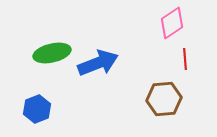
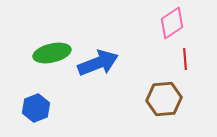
blue hexagon: moved 1 px left, 1 px up
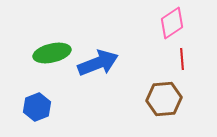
red line: moved 3 px left
blue hexagon: moved 1 px right, 1 px up
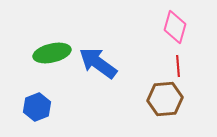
pink diamond: moved 3 px right, 4 px down; rotated 40 degrees counterclockwise
red line: moved 4 px left, 7 px down
blue arrow: rotated 123 degrees counterclockwise
brown hexagon: moved 1 px right
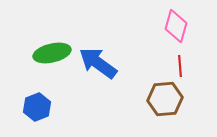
pink diamond: moved 1 px right, 1 px up
red line: moved 2 px right
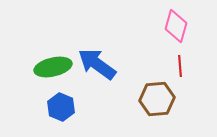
green ellipse: moved 1 px right, 14 px down
blue arrow: moved 1 px left, 1 px down
brown hexagon: moved 8 px left
blue hexagon: moved 24 px right; rotated 16 degrees counterclockwise
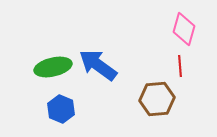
pink diamond: moved 8 px right, 3 px down
blue arrow: moved 1 px right, 1 px down
blue hexagon: moved 2 px down
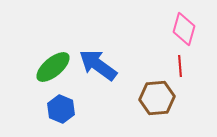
green ellipse: rotated 27 degrees counterclockwise
brown hexagon: moved 1 px up
